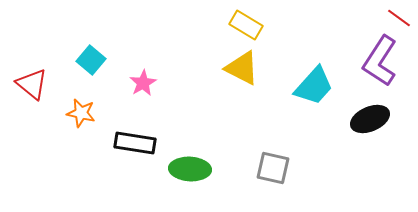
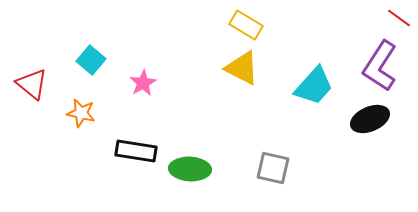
purple L-shape: moved 5 px down
black rectangle: moved 1 px right, 8 px down
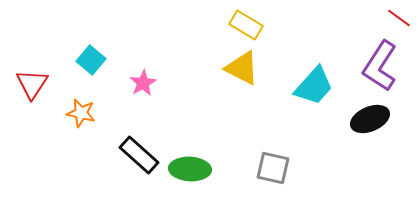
red triangle: rotated 24 degrees clockwise
black rectangle: moved 3 px right, 4 px down; rotated 33 degrees clockwise
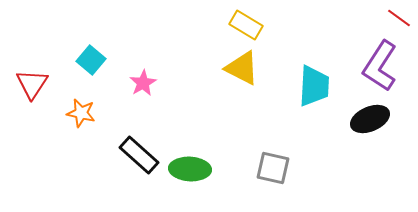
cyan trapezoid: rotated 39 degrees counterclockwise
